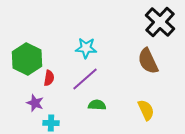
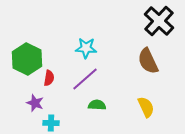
black cross: moved 1 px left, 1 px up
yellow semicircle: moved 3 px up
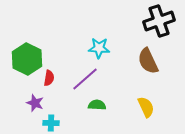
black cross: rotated 28 degrees clockwise
cyan star: moved 13 px right
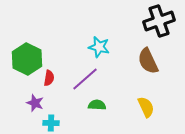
cyan star: moved 1 px up; rotated 10 degrees clockwise
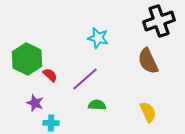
cyan star: moved 1 px left, 9 px up
red semicircle: moved 1 px right, 3 px up; rotated 56 degrees counterclockwise
yellow semicircle: moved 2 px right, 5 px down
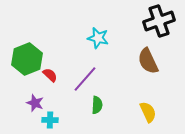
green hexagon: rotated 12 degrees clockwise
purple line: rotated 8 degrees counterclockwise
green semicircle: rotated 90 degrees clockwise
cyan cross: moved 1 px left, 3 px up
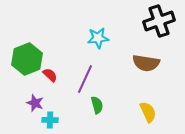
cyan star: rotated 20 degrees counterclockwise
brown semicircle: moved 2 px left, 2 px down; rotated 56 degrees counterclockwise
purple line: rotated 16 degrees counterclockwise
green semicircle: rotated 18 degrees counterclockwise
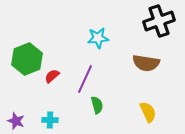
red semicircle: moved 2 px right, 1 px down; rotated 84 degrees counterclockwise
purple star: moved 19 px left, 18 px down
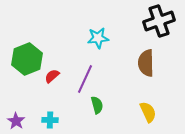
brown semicircle: rotated 80 degrees clockwise
purple star: rotated 12 degrees clockwise
